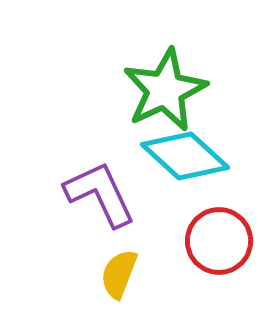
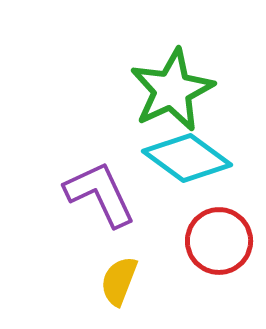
green star: moved 7 px right
cyan diamond: moved 2 px right, 2 px down; rotated 6 degrees counterclockwise
yellow semicircle: moved 7 px down
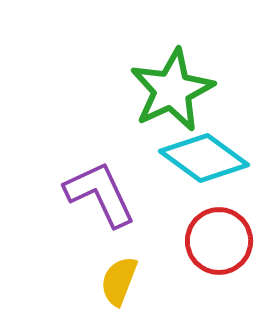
cyan diamond: moved 17 px right
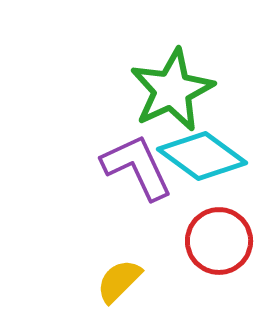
cyan diamond: moved 2 px left, 2 px up
purple L-shape: moved 37 px right, 27 px up
yellow semicircle: rotated 24 degrees clockwise
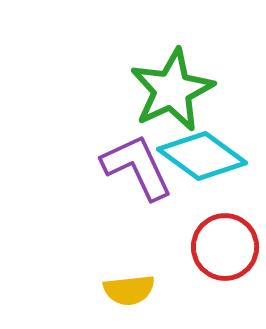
red circle: moved 6 px right, 6 px down
yellow semicircle: moved 10 px right, 9 px down; rotated 141 degrees counterclockwise
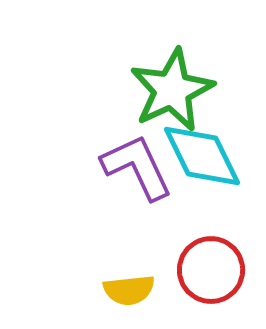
cyan diamond: rotated 28 degrees clockwise
red circle: moved 14 px left, 23 px down
